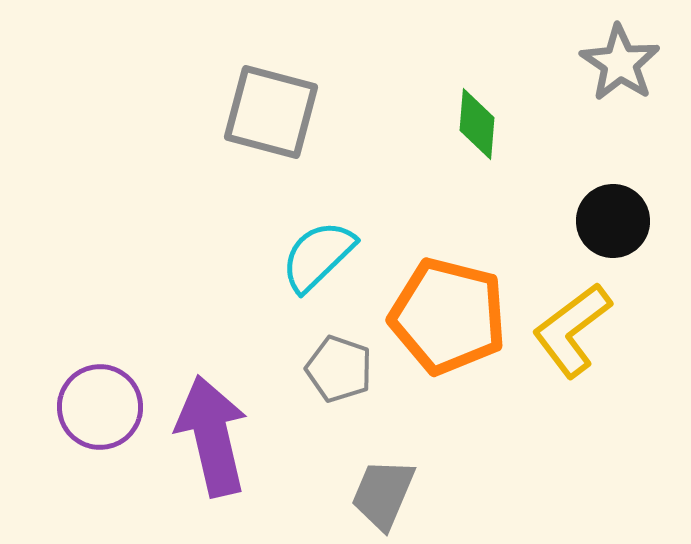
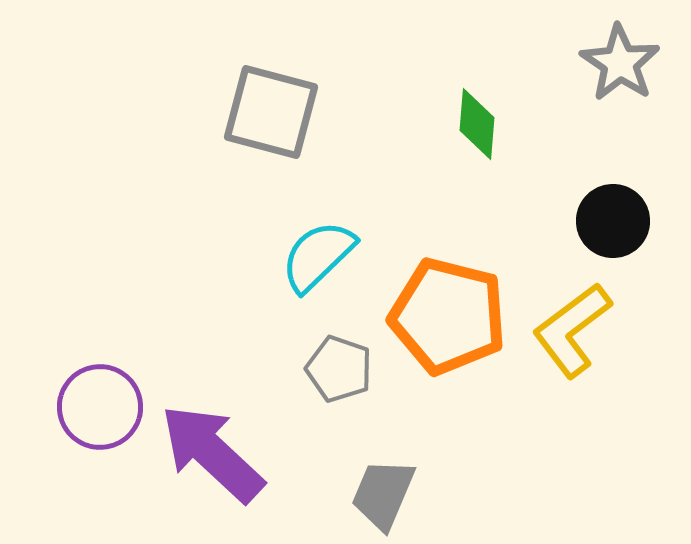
purple arrow: moved 17 px down; rotated 34 degrees counterclockwise
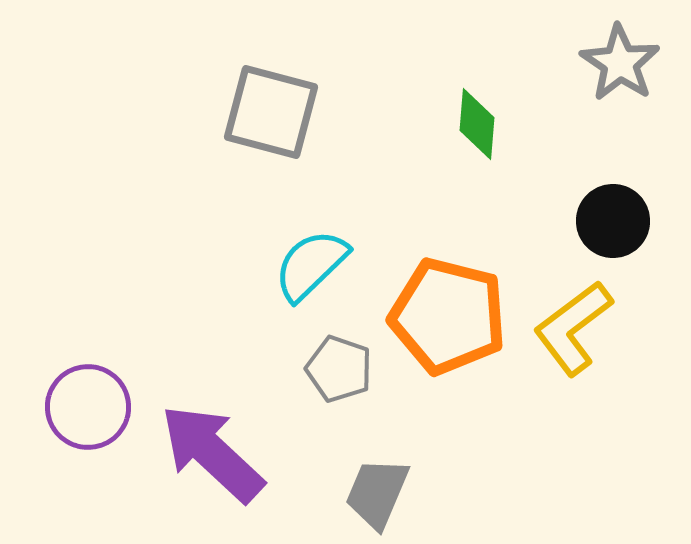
cyan semicircle: moved 7 px left, 9 px down
yellow L-shape: moved 1 px right, 2 px up
purple circle: moved 12 px left
gray trapezoid: moved 6 px left, 1 px up
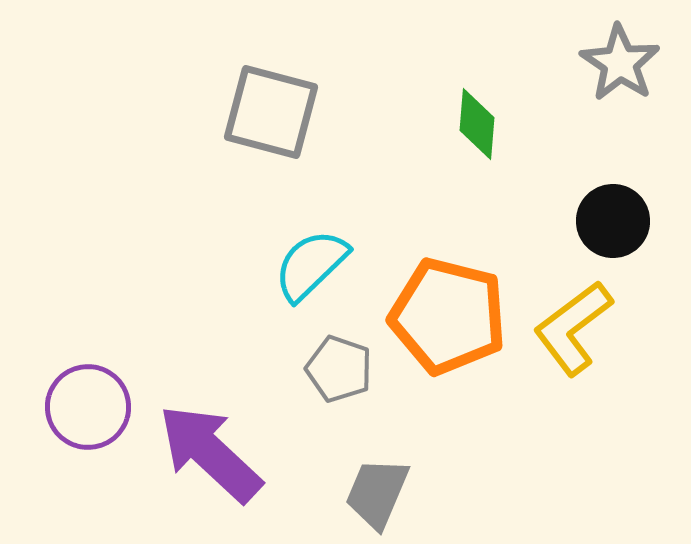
purple arrow: moved 2 px left
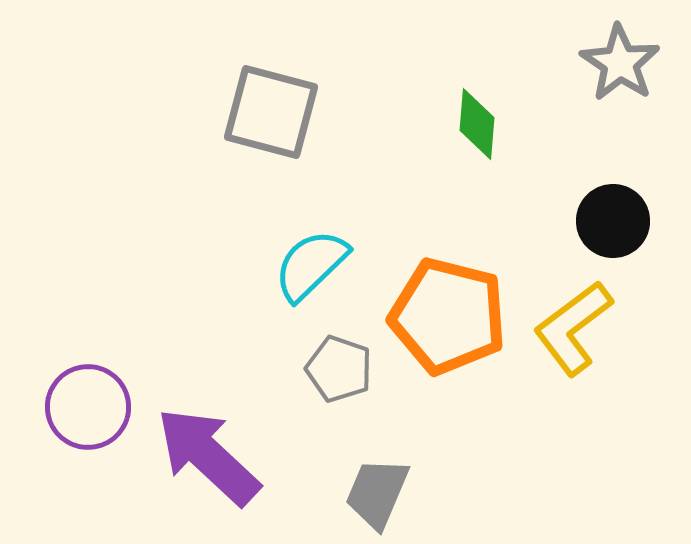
purple arrow: moved 2 px left, 3 px down
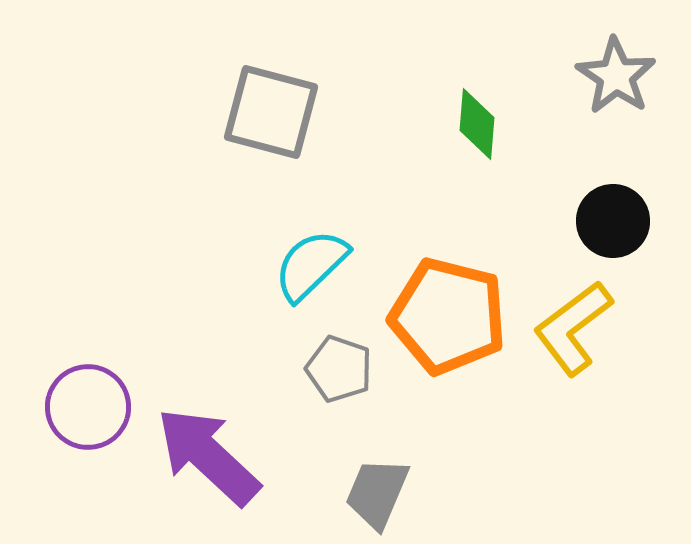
gray star: moved 4 px left, 13 px down
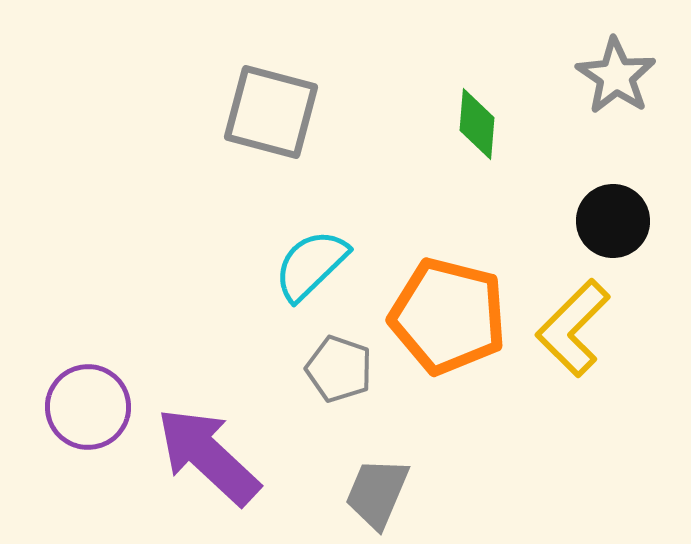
yellow L-shape: rotated 8 degrees counterclockwise
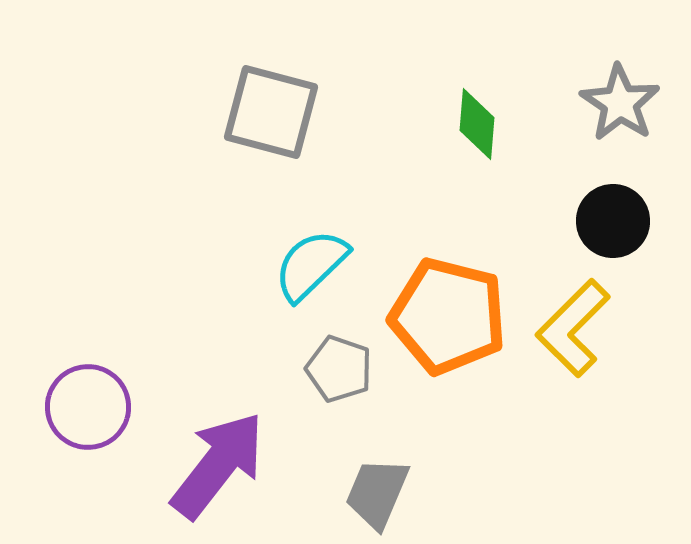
gray star: moved 4 px right, 27 px down
purple arrow: moved 10 px right, 9 px down; rotated 85 degrees clockwise
